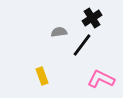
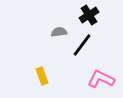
black cross: moved 3 px left, 3 px up
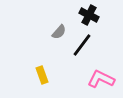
black cross: rotated 30 degrees counterclockwise
gray semicircle: rotated 140 degrees clockwise
yellow rectangle: moved 1 px up
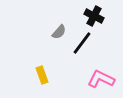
black cross: moved 5 px right, 1 px down
black line: moved 2 px up
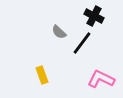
gray semicircle: rotated 91 degrees clockwise
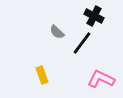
gray semicircle: moved 2 px left
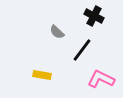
black line: moved 7 px down
yellow rectangle: rotated 60 degrees counterclockwise
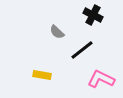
black cross: moved 1 px left, 1 px up
black line: rotated 15 degrees clockwise
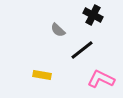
gray semicircle: moved 1 px right, 2 px up
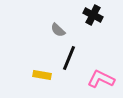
black line: moved 13 px left, 8 px down; rotated 30 degrees counterclockwise
